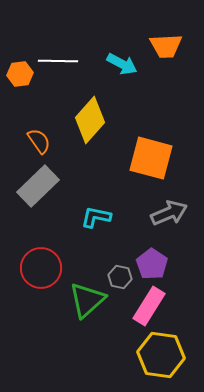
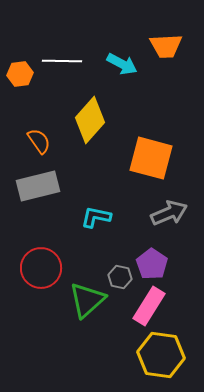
white line: moved 4 px right
gray rectangle: rotated 30 degrees clockwise
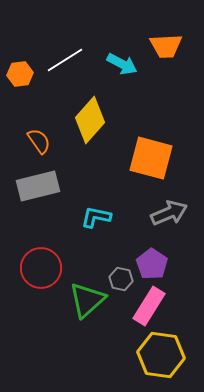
white line: moved 3 px right, 1 px up; rotated 33 degrees counterclockwise
gray hexagon: moved 1 px right, 2 px down
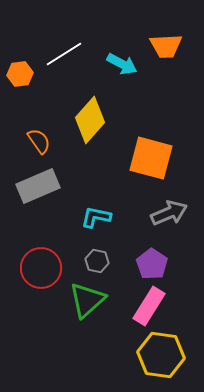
white line: moved 1 px left, 6 px up
gray rectangle: rotated 9 degrees counterclockwise
gray hexagon: moved 24 px left, 18 px up
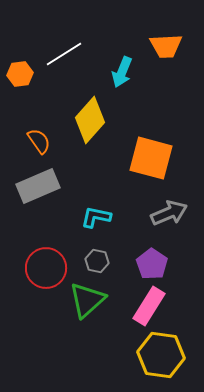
cyan arrow: moved 8 px down; rotated 84 degrees clockwise
red circle: moved 5 px right
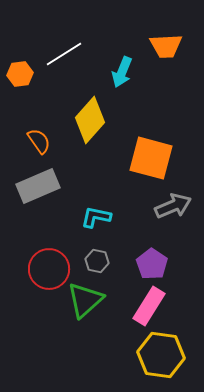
gray arrow: moved 4 px right, 7 px up
red circle: moved 3 px right, 1 px down
green triangle: moved 2 px left
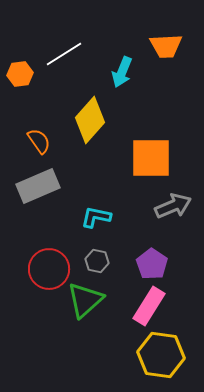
orange square: rotated 15 degrees counterclockwise
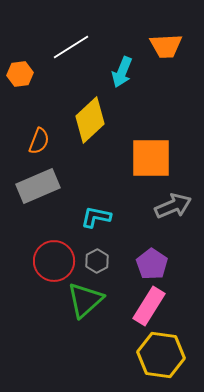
white line: moved 7 px right, 7 px up
yellow diamond: rotated 6 degrees clockwise
orange semicircle: rotated 56 degrees clockwise
gray hexagon: rotated 20 degrees clockwise
red circle: moved 5 px right, 8 px up
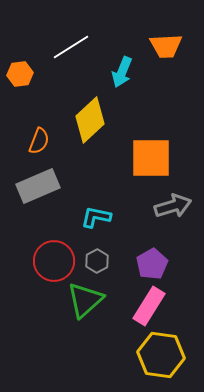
gray arrow: rotated 6 degrees clockwise
purple pentagon: rotated 8 degrees clockwise
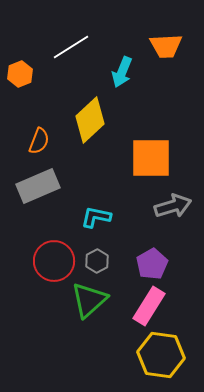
orange hexagon: rotated 15 degrees counterclockwise
green triangle: moved 4 px right
